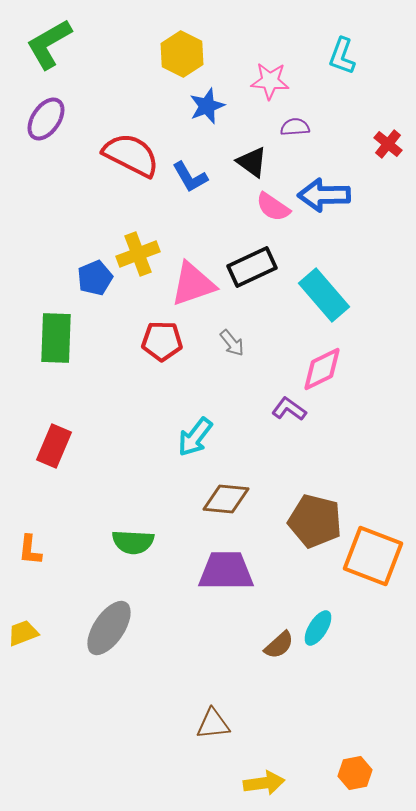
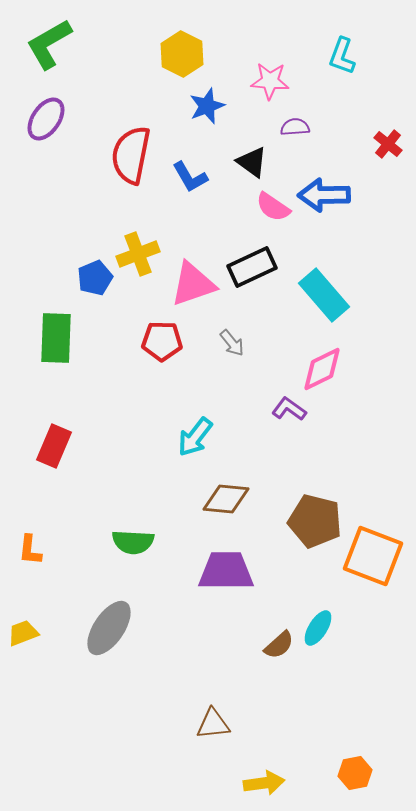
red semicircle: rotated 106 degrees counterclockwise
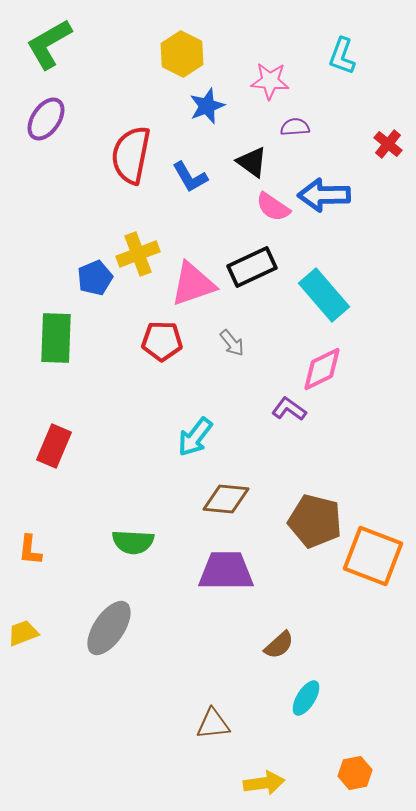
cyan ellipse: moved 12 px left, 70 px down
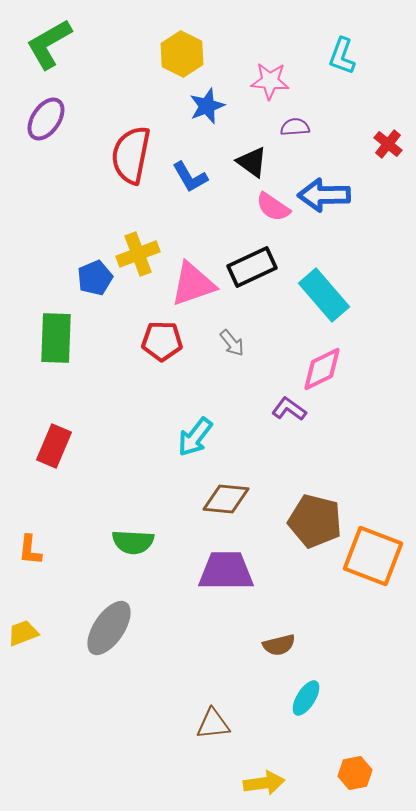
brown semicircle: rotated 28 degrees clockwise
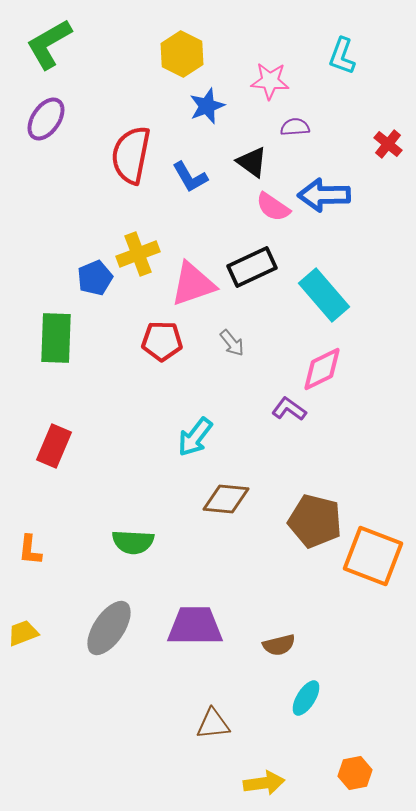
purple trapezoid: moved 31 px left, 55 px down
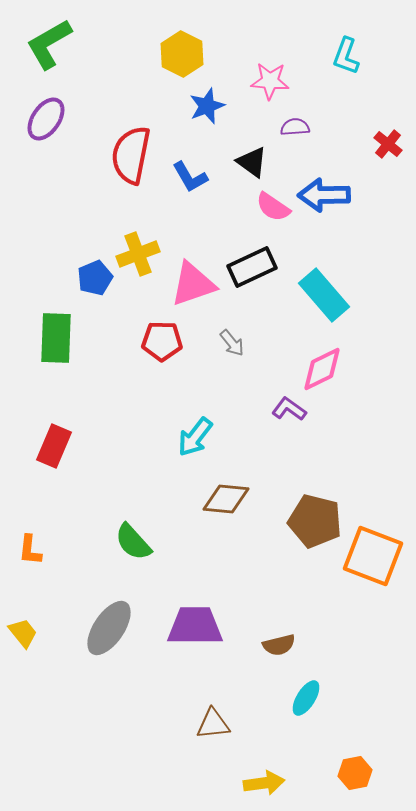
cyan L-shape: moved 4 px right
green semicircle: rotated 45 degrees clockwise
yellow trapezoid: rotated 72 degrees clockwise
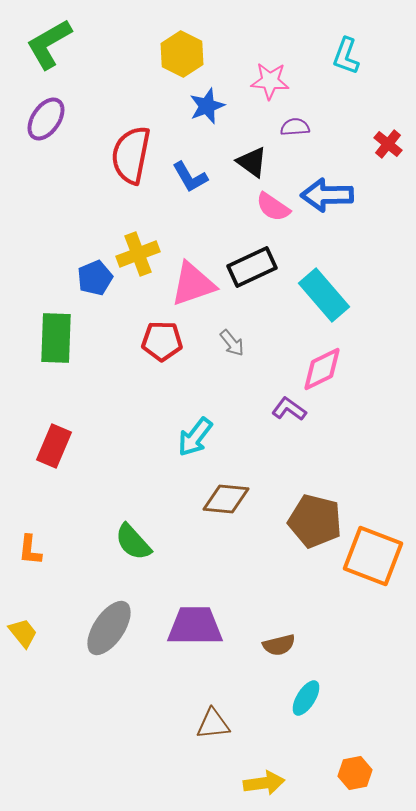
blue arrow: moved 3 px right
